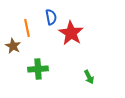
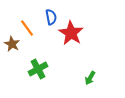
orange line: rotated 24 degrees counterclockwise
brown star: moved 1 px left, 2 px up
green cross: rotated 24 degrees counterclockwise
green arrow: moved 1 px right, 1 px down; rotated 56 degrees clockwise
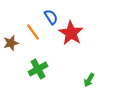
blue semicircle: rotated 21 degrees counterclockwise
orange line: moved 6 px right, 4 px down
brown star: moved 1 px left, 1 px up; rotated 28 degrees clockwise
green arrow: moved 1 px left, 2 px down
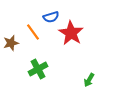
blue semicircle: rotated 105 degrees clockwise
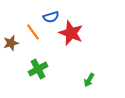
red star: rotated 10 degrees counterclockwise
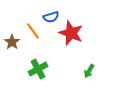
orange line: moved 1 px up
brown star: moved 1 px right, 1 px up; rotated 21 degrees counterclockwise
green arrow: moved 9 px up
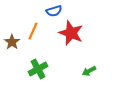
blue semicircle: moved 3 px right, 6 px up
orange line: rotated 60 degrees clockwise
green arrow: rotated 32 degrees clockwise
